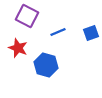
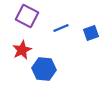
blue line: moved 3 px right, 4 px up
red star: moved 4 px right, 2 px down; rotated 24 degrees clockwise
blue hexagon: moved 2 px left, 4 px down; rotated 10 degrees counterclockwise
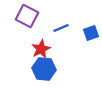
red star: moved 19 px right, 1 px up
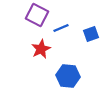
purple square: moved 10 px right, 1 px up
blue square: moved 1 px down
blue hexagon: moved 24 px right, 7 px down
